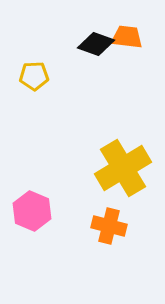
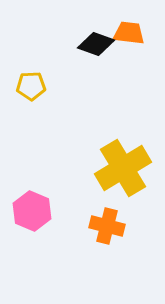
orange trapezoid: moved 2 px right, 4 px up
yellow pentagon: moved 3 px left, 10 px down
orange cross: moved 2 px left
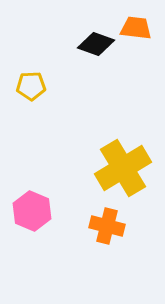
orange trapezoid: moved 7 px right, 5 px up
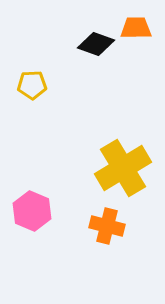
orange trapezoid: rotated 8 degrees counterclockwise
yellow pentagon: moved 1 px right, 1 px up
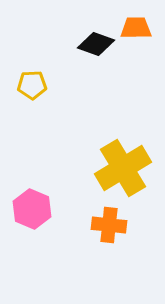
pink hexagon: moved 2 px up
orange cross: moved 2 px right, 1 px up; rotated 8 degrees counterclockwise
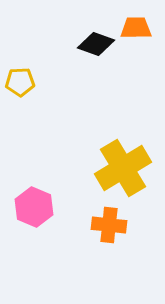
yellow pentagon: moved 12 px left, 3 px up
pink hexagon: moved 2 px right, 2 px up
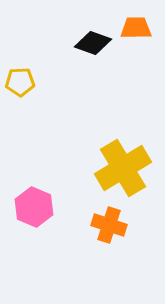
black diamond: moved 3 px left, 1 px up
orange cross: rotated 12 degrees clockwise
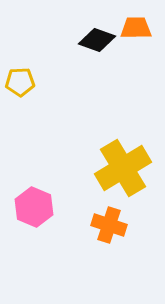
black diamond: moved 4 px right, 3 px up
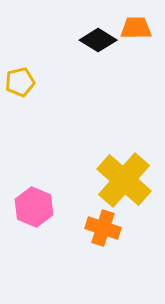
black diamond: moved 1 px right; rotated 12 degrees clockwise
yellow pentagon: rotated 12 degrees counterclockwise
yellow cross: moved 1 px right, 12 px down; rotated 18 degrees counterclockwise
orange cross: moved 6 px left, 3 px down
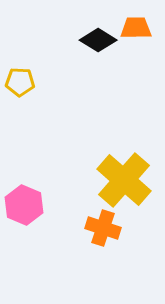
yellow pentagon: rotated 16 degrees clockwise
pink hexagon: moved 10 px left, 2 px up
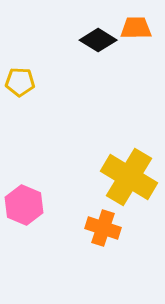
yellow cross: moved 5 px right, 3 px up; rotated 10 degrees counterclockwise
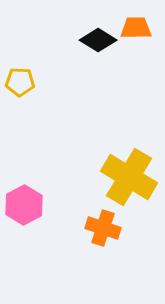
pink hexagon: rotated 9 degrees clockwise
